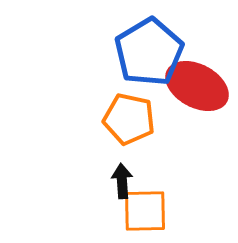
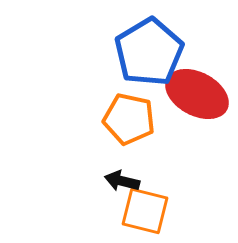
red ellipse: moved 8 px down
black arrow: rotated 72 degrees counterclockwise
orange square: rotated 15 degrees clockwise
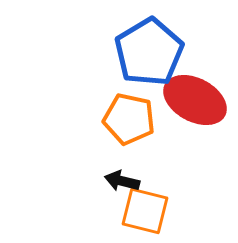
red ellipse: moved 2 px left, 6 px down
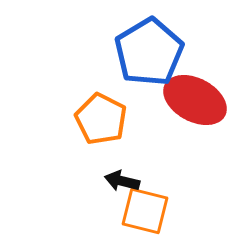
orange pentagon: moved 28 px left; rotated 15 degrees clockwise
